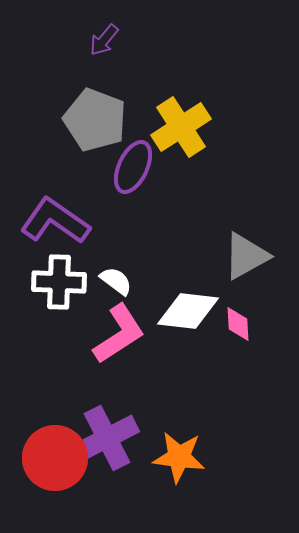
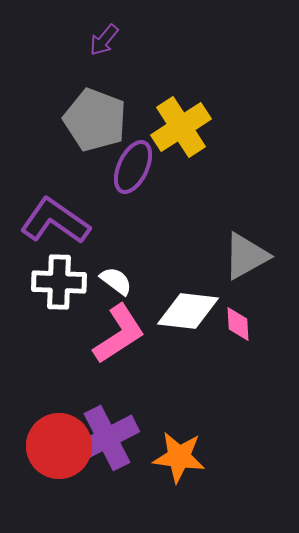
red circle: moved 4 px right, 12 px up
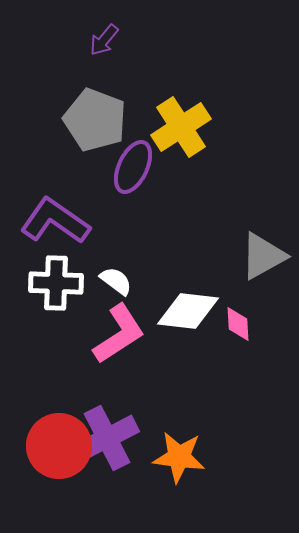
gray triangle: moved 17 px right
white cross: moved 3 px left, 1 px down
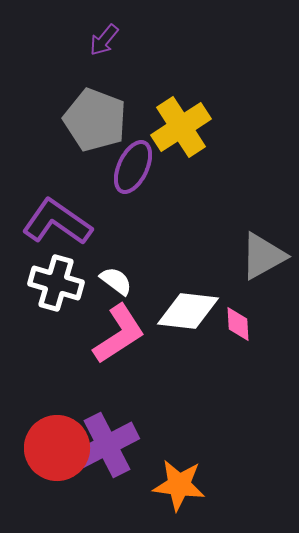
purple L-shape: moved 2 px right, 1 px down
white cross: rotated 14 degrees clockwise
purple cross: moved 7 px down
red circle: moved 2 px left, 2 px down
orange star: moved 28 px down
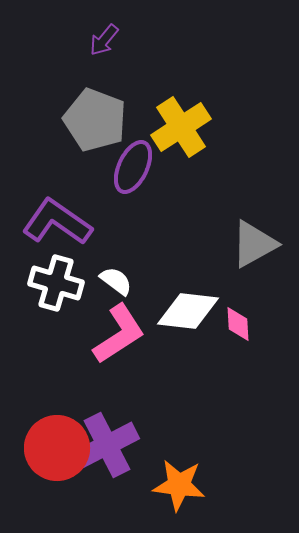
gray triangle: moved 9 px left, 12 px up
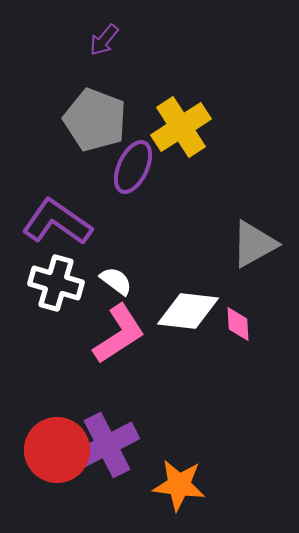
red circle: moved 2 px down
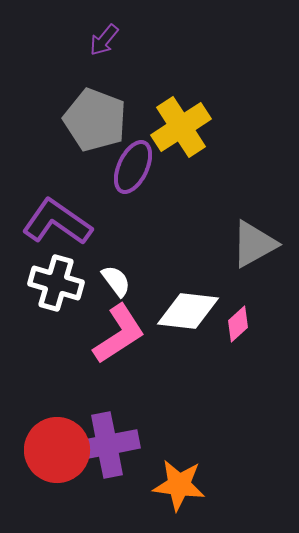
white semicircle: rotated 16 degrees clockwise
pink diamond: rotated 51 degrees clockwise
purple cross: rotated 16 degrees clockwise
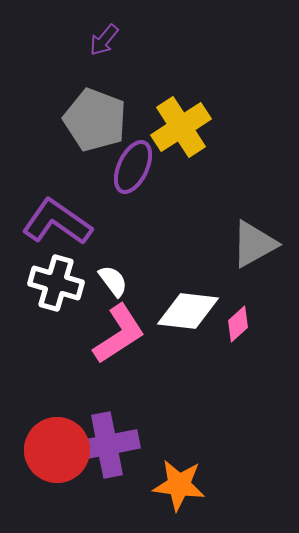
white semicircle: moved 3 px left
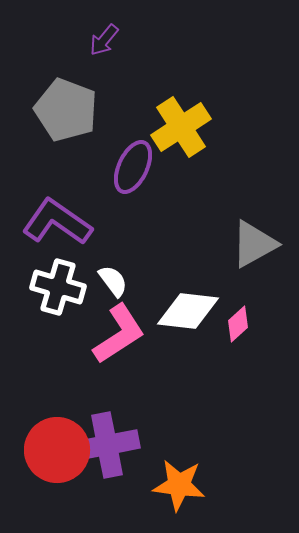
gray pentagon: moved 29 px left, 10 px up
white cross: moved 2 px right, 4 px down
